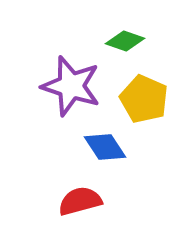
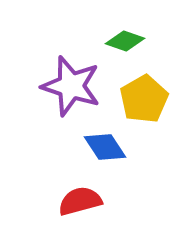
yellow pentagon: rotated 18 degrees clockwise
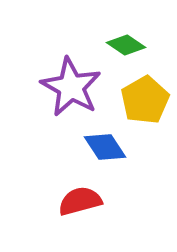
green diamond: moved 1 px right, 4 px down; rotated 15 degrees clockwise
purple star: moved 1 px down; rotated 12 degrees clockwise
yellow pentagon: moved 1 px right, 1 px down
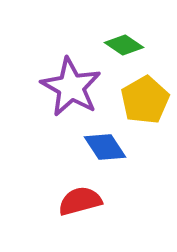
green diamond: moved 2 px left
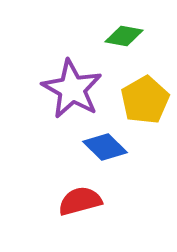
green diamond: moved 9 px up; rotated 24 degrees counterclockwise
purple star: moved 1 px right, 2 px down
blue diamond: rotated 12 degrees counterclockwise
